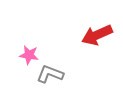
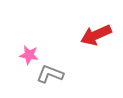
red arrow: moved 1 px left
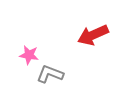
red arrow: moved 3 px left
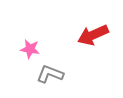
pink star: moved 1 px right, 6 px up
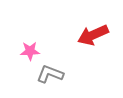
pink star: moved 2 px down; rotated 12 degrees counterclockwise
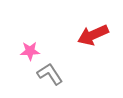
gray L-shape: rotated 36 degrees clockwise
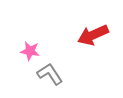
pink star: rotated 12 degrees clockwise
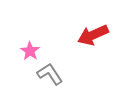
pink star: rotated 24 degrees clockwise
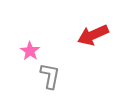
gray L-shape: moved 2 px down; rotated 44 degrees clockwise
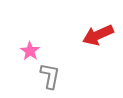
red arrow: moved 5 px right
